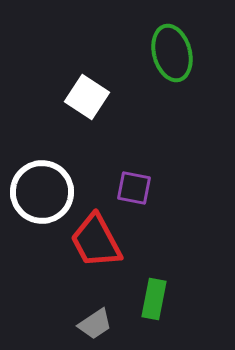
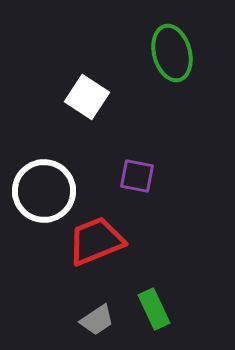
purple square: moved 3 px right, 12 px up
white circle: moved 2 px right, 1 px up
red trapezoid: rotated 96 degrees clockwise
green rectangle: moved 10 px down; rotated 36 degrees counterclockwise
gray trapezoid: moved 2 px right, 4 px up
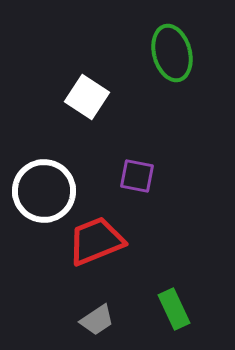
green rectangle: moved 20 px right
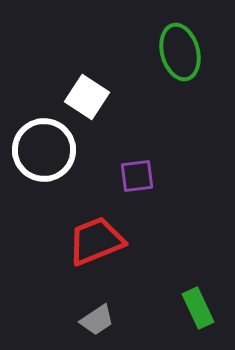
green ellipse: moved 8 px right, 1 px up
purple square: rotated 18 degrees counterclockwise
white circle: moved 41 px up
green rectangle: moved 24 px right, 1 px up
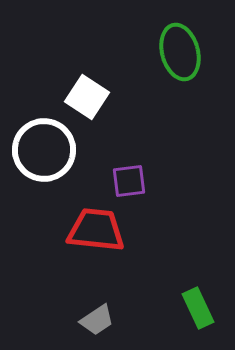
purple square: moved 8 px left, 5 px down
red trapezoid: moved 11 px up; rotated 28 degrees clockwise
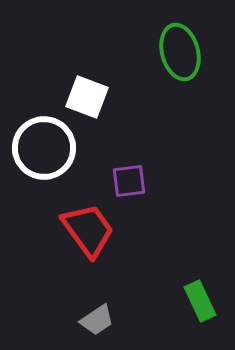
white square: rotated 12 degrees counterclockwise
white circle: moved 2 px up
red trapezoid: moved 8 px left; rotated 48 degrees clockwise
green rectangle: moved 2 px right, 7 px up
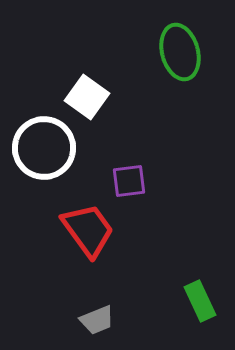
white square: rotated 15 degrees clockwise
gray trapezoid: rotated 12 degrees clockwise
